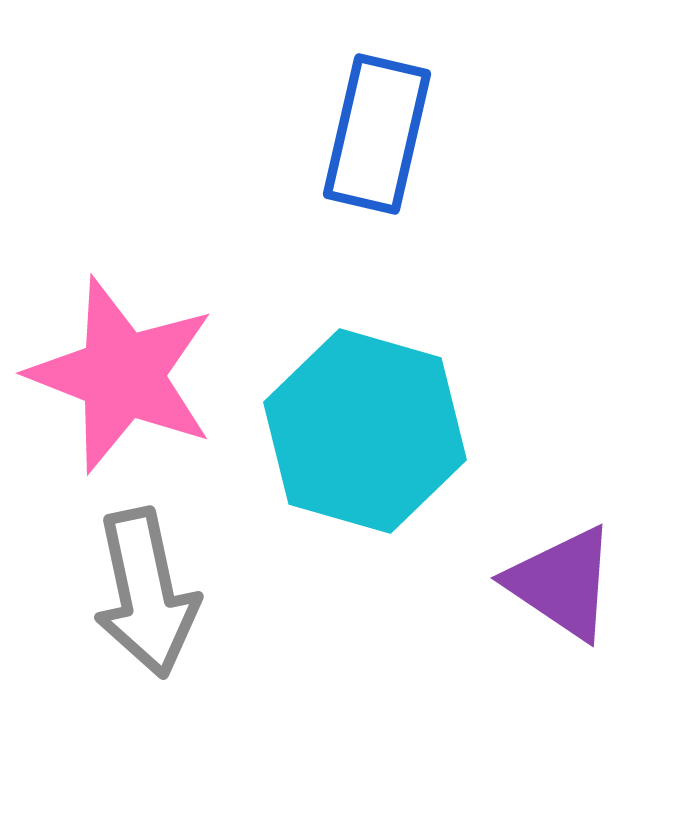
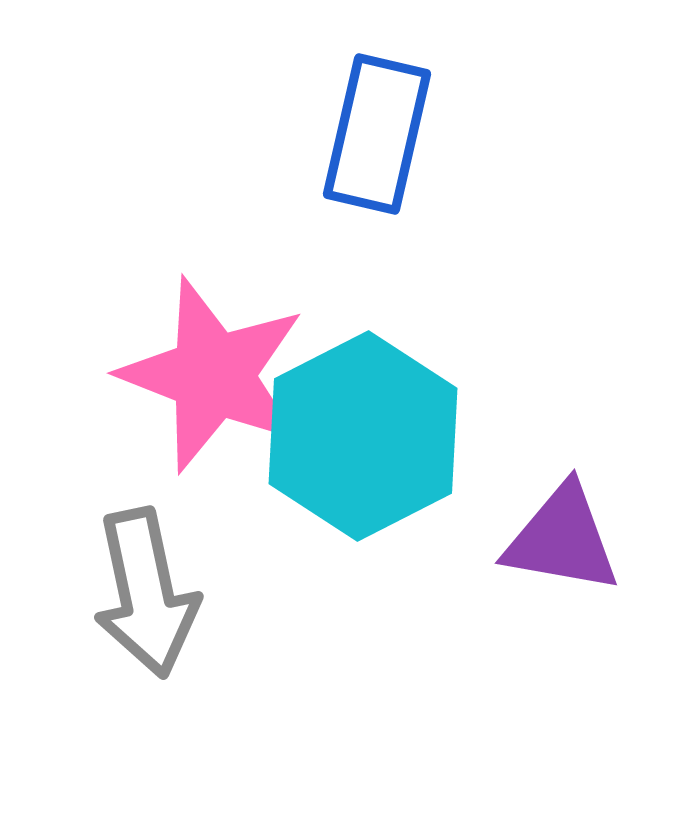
pink star: moved 91 px right
cyan hexagon: moved 2 px left, 5 px down; rotated 17 degrees clockwise
purple triangle: moved 44 px up; rotated 24 degrees counterclockwise
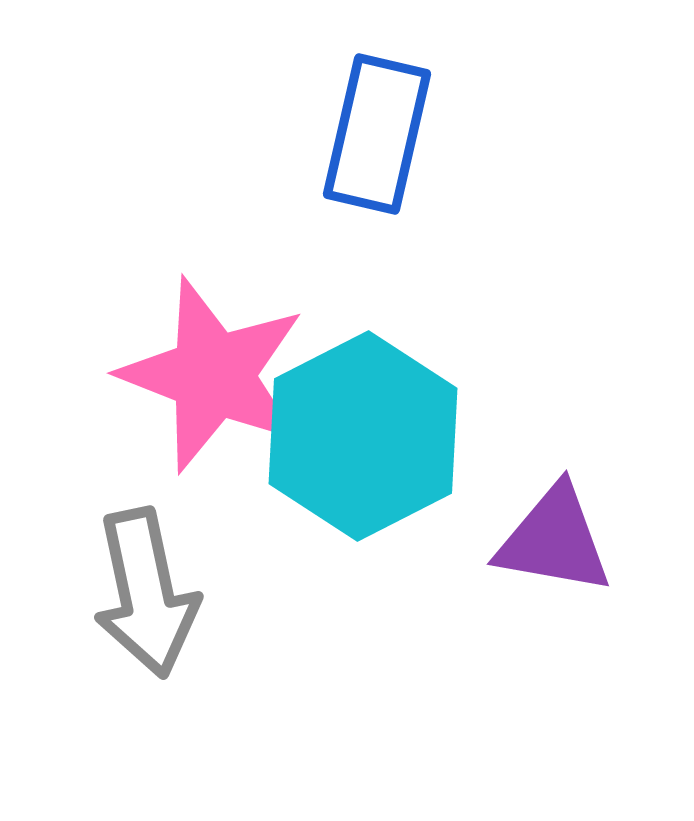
purple triangle: moved 8 px left, 1 px down
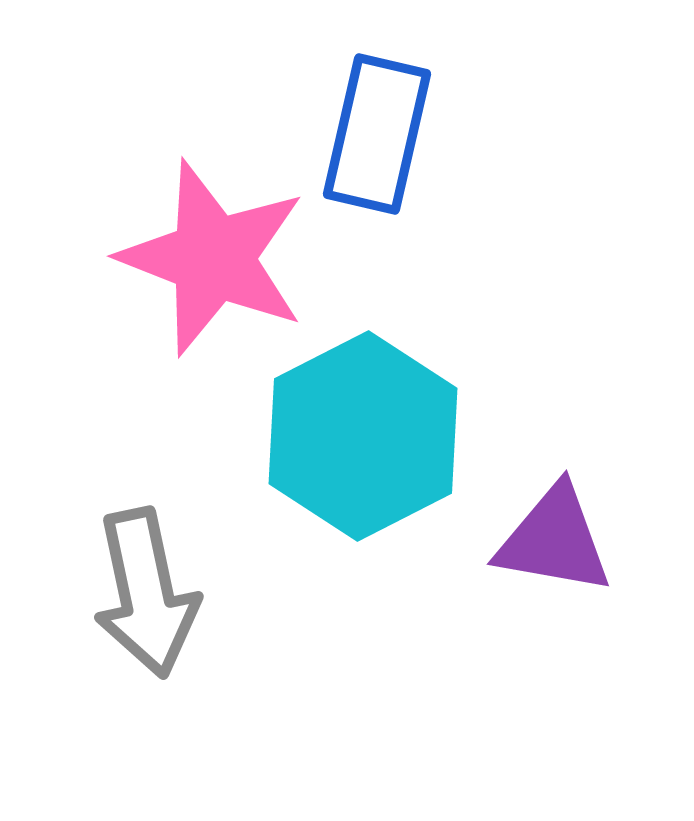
pink star: moved 117 px up
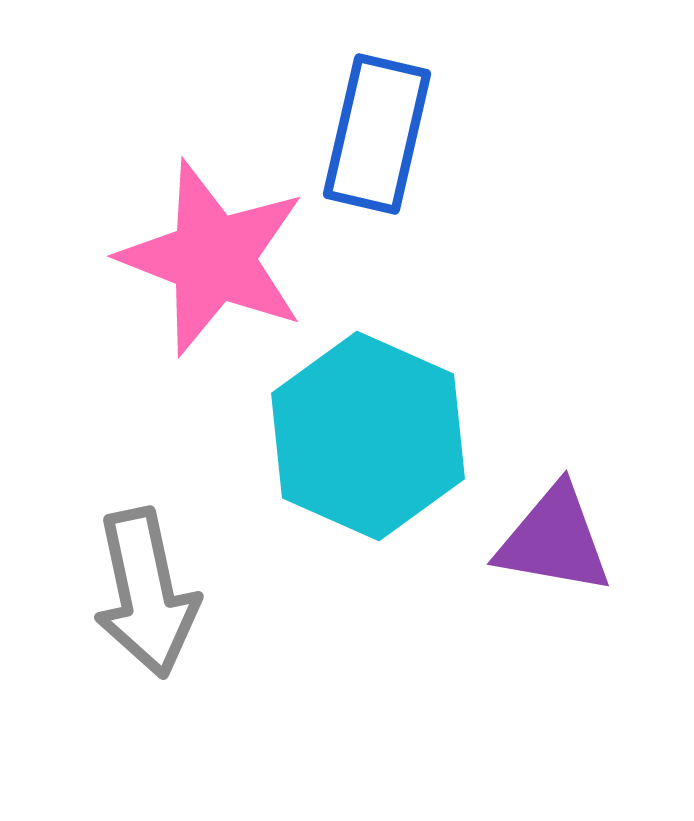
cyan hexagon: moved 5 px right; rotated 9 degrees counterclockwise
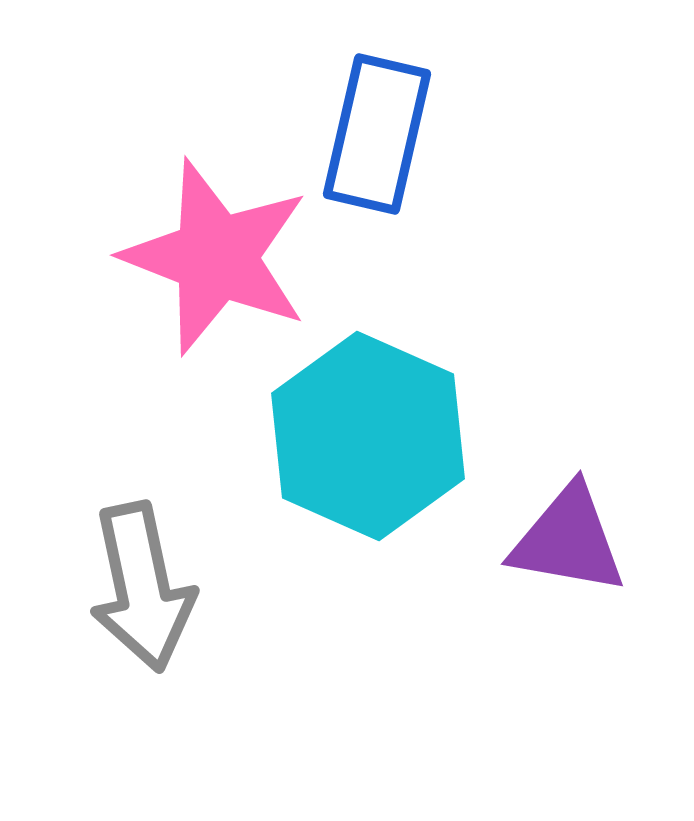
pink star: moved 3 px right, 1 px up
purple triangle: moved 14 px right
gray arrow: moved 4 px left, 6 px up
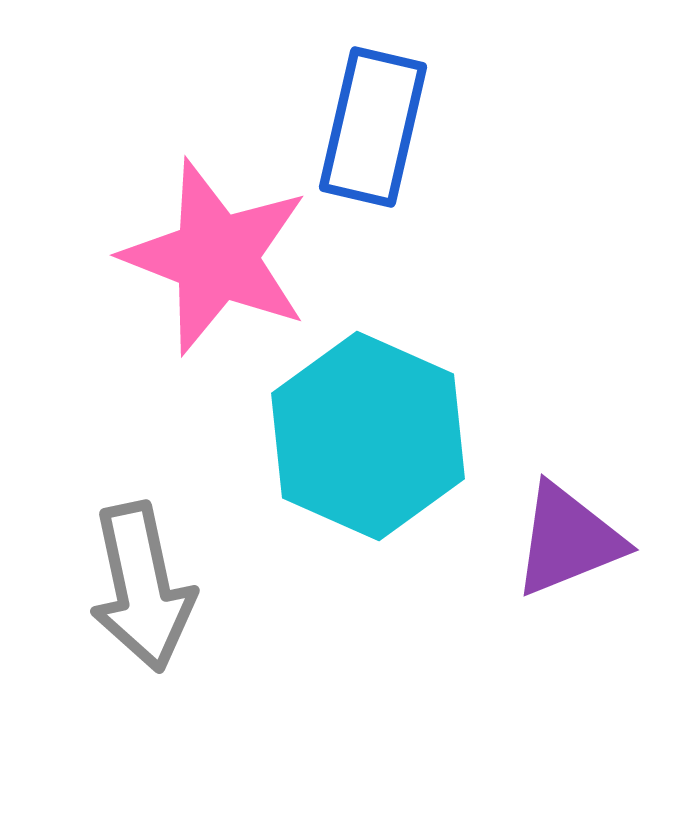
blue rectangle: moved 4 px left, 7 px up
purple triangle: rotated 32 degrees counterclockwise
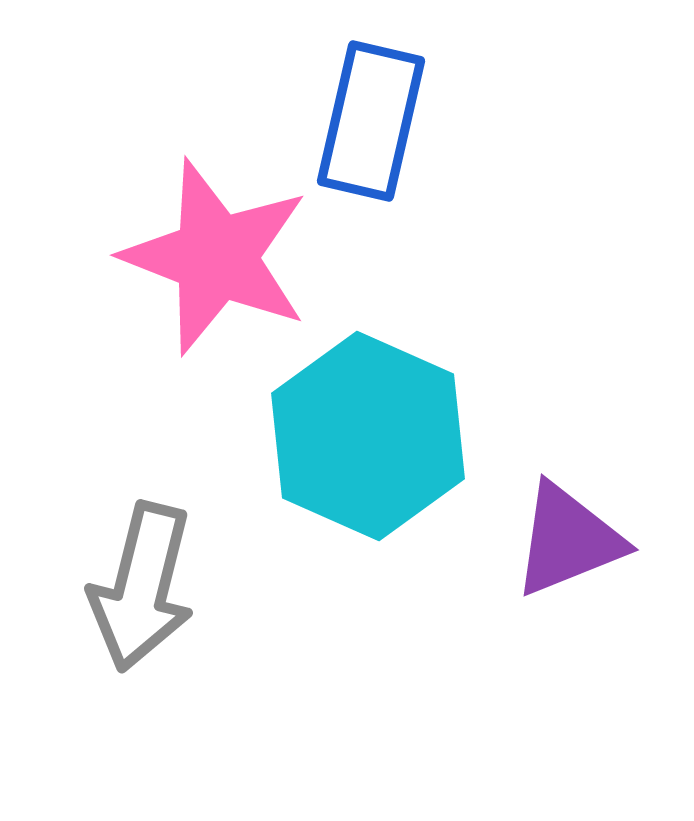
blue rectangle: moved 2 px left, 6 px up
gray arrow: rotated 26 degrees clockwise
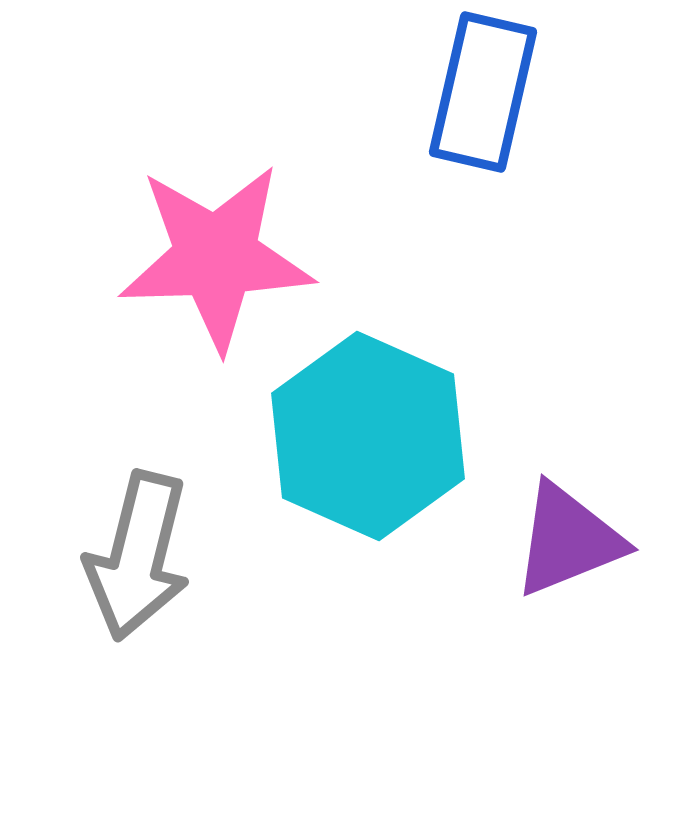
blue rectangle: moved 112 px right, 29 px up
pink star: rotated 23 degrees counterclockwise
gray arrow: moved 4 px left, 31 px up
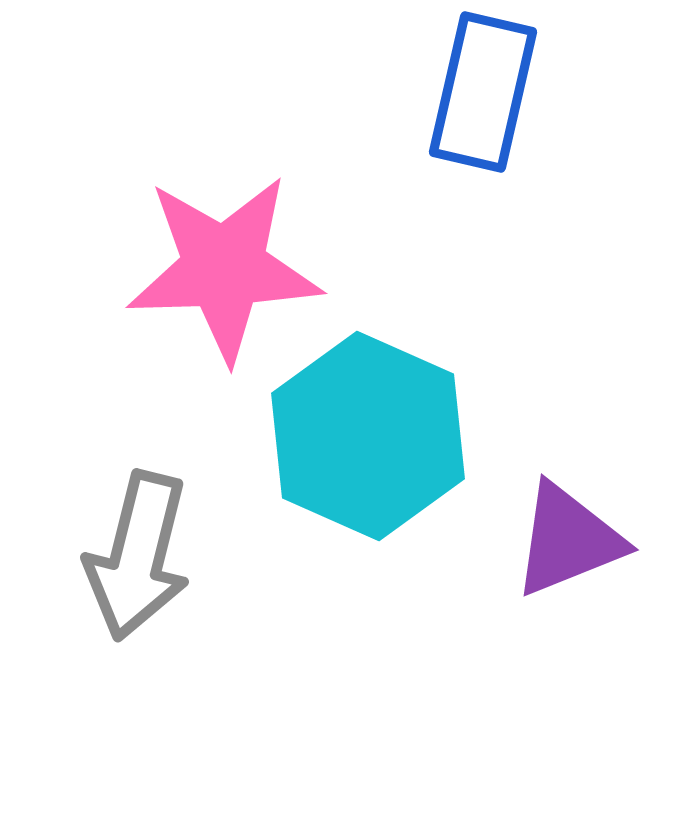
pink star: moved 8 px right, 11 px down
